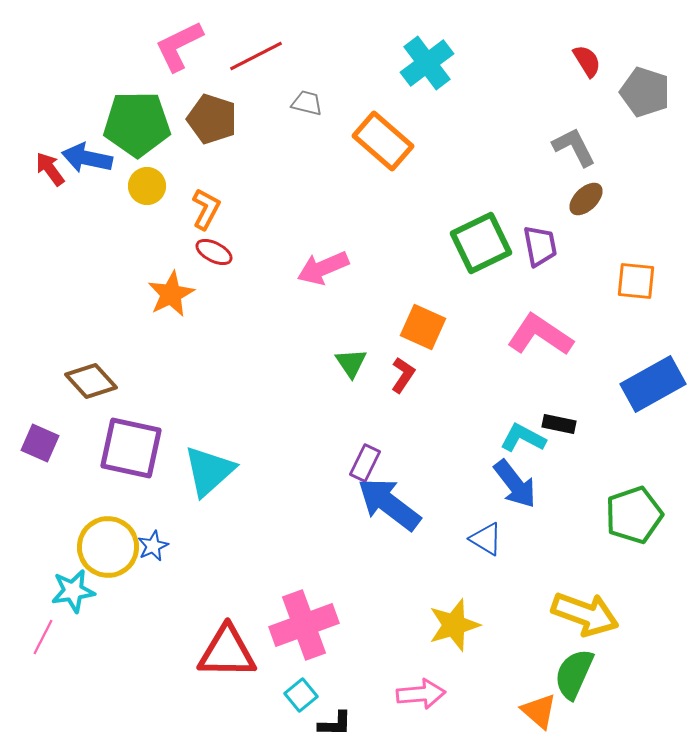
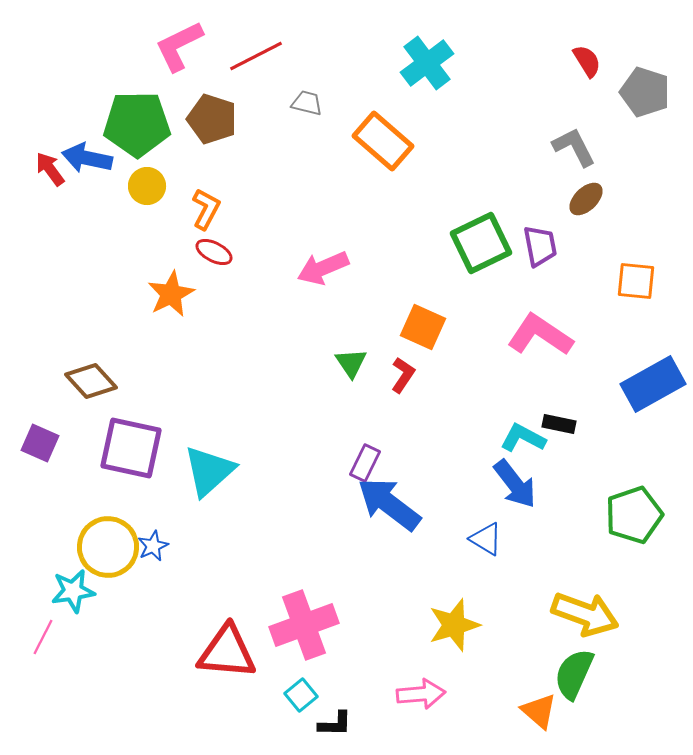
red triangle at (227, 652): rotated 4 degrees clockwise
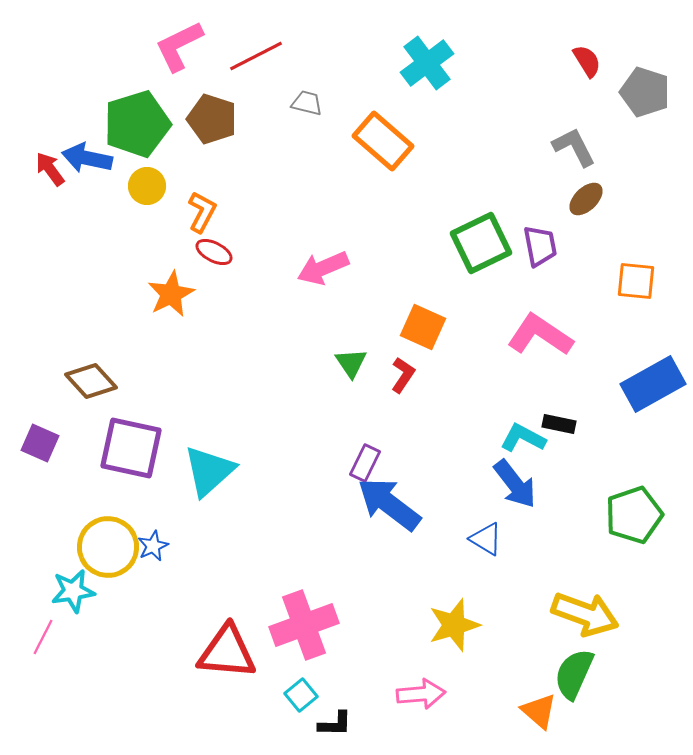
green pentagon at (137, 124): rotated 16 degrees counterclockwise
orange L-shape at (206, 209): moved 4 px left, 3 px down
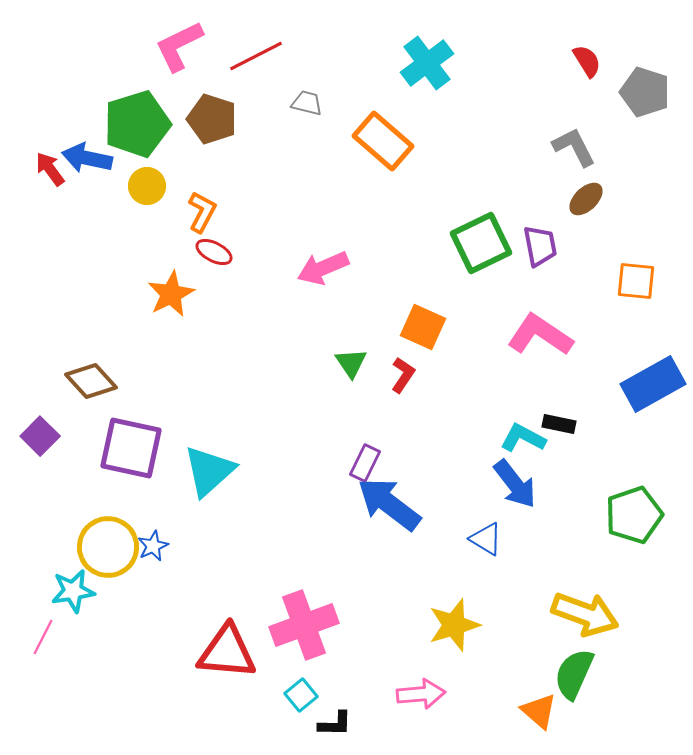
purple square at (40, 443): moved 7 px up; rotated 21 degrees clockwise
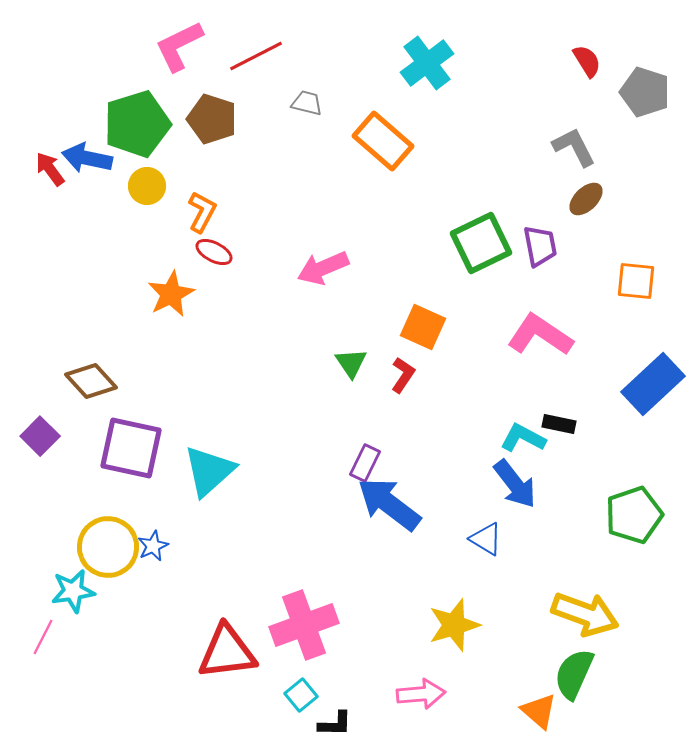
blue rectangle at (653, 384): rotated 14 degrees counterclockwise
red triangle at (227, 652): rotated 12 degrees counterclockwise
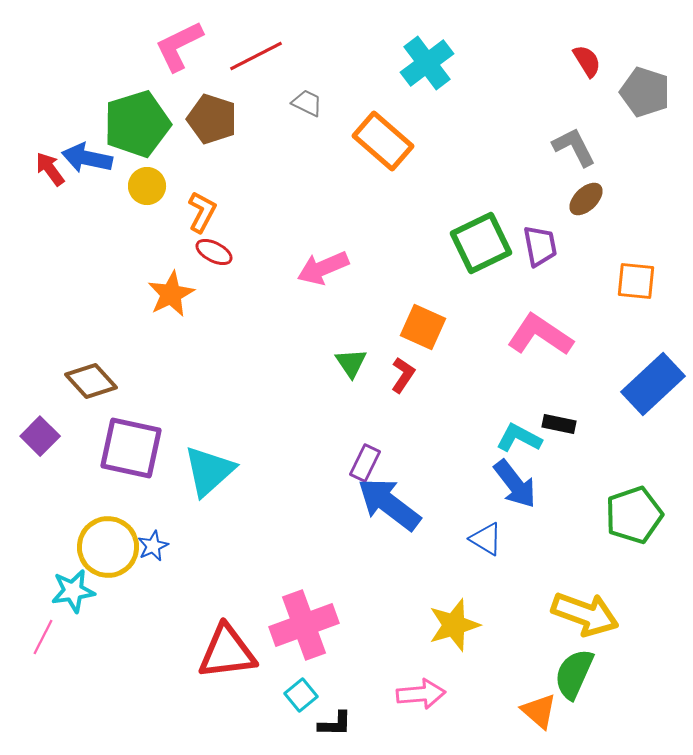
gray trapezoid at (307, 103): rotated 12 degrees clockwise
cyan L-shape at (523, 438): moved 4 px left
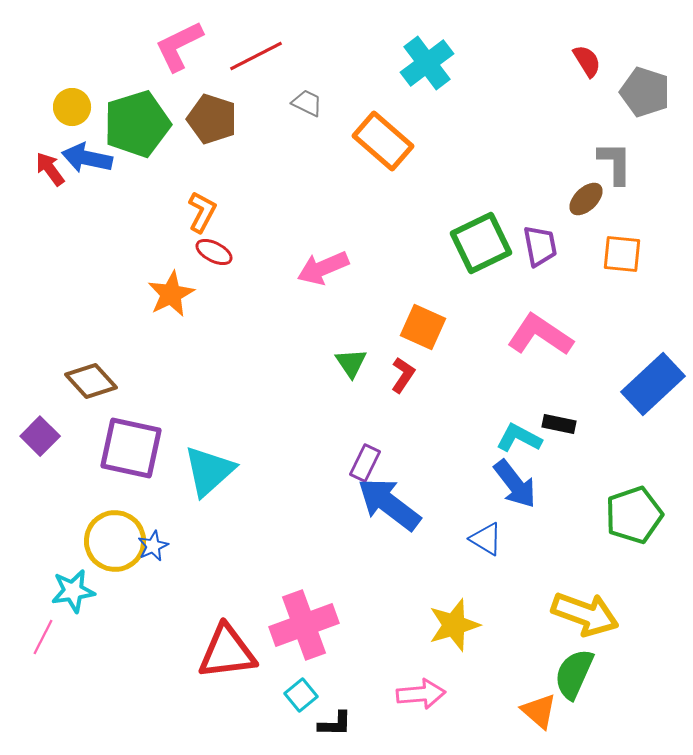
gray L-shape at (574, 147): moved 41 px right, 16 px down; rotated 27 degrees clockwise
yellow circle at (147, 186): moved 75 px left, 79 px up
orange square at (636, 281): moved 14 px left, 27 px up
yellow circle at (108, 547): moved 7 px right, 6 px up
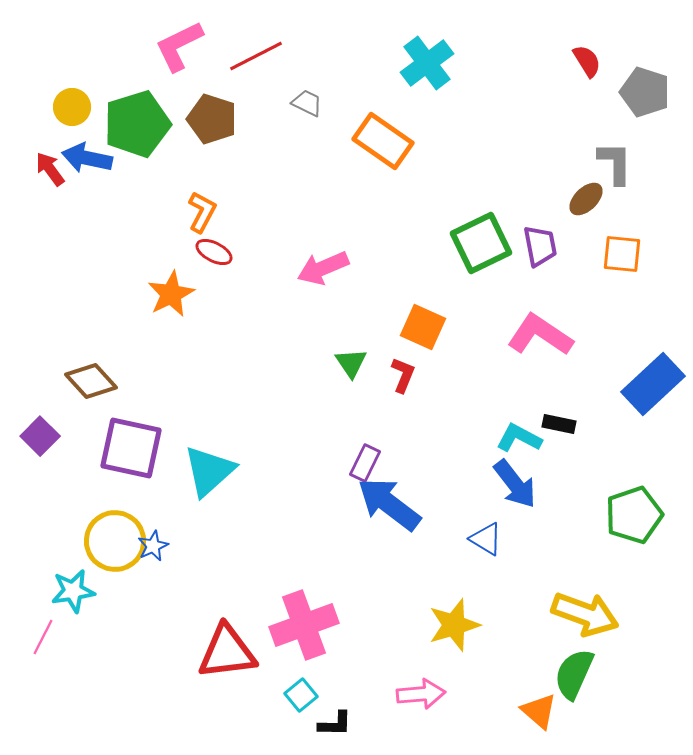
orange rectangle at (383, 141): rotated 6 degrees counterclockwise
red L-shape at (403, 375): rotated 12 degrees counterclockwise
